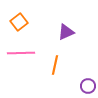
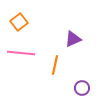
purple triangle: moved 7 px right, 7 px down
pink line: rotated 8 degrees clockwise
purple circle: moved 6 px left, 2 px down
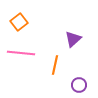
purple triangle: rotated 18 degrees counterclockwise
purple circle: moved 3 px left, 3 px up
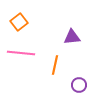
purple triangle: moved 1 px left, 2 px up; rotated 36 degrees clockwise
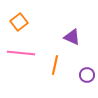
purple triangle: rotated 30 degrees clockwise
purple circle: moved 8 px right, 10 px up
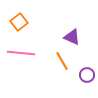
orange line: moved 7 px right, 4 px up; rotated 42 degrees counterclockwise
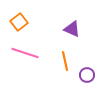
purple triangle: moved 8 px up
pink line: moved 4 px right; rotated 12 degrees clockwise
orange line: moved 3 px right; rotated 18 degrees clockwise
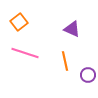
purple circle: moved 1 px right
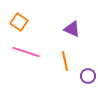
orange square: rotated 18 degrees counterclockwise
pink line: moved 1 px right, 1 px up
purple circle: moved 1 px down
